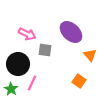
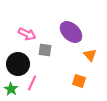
orange square: rotated 16 degrees counterclockwise
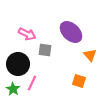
green star: moved 2 px right
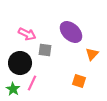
orange triangle: moved 2 px right, 1 px up; rotated 24 degrees clockwise
black circle: moved 2 px right, 1 px up
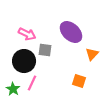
black circle: moved 4 px right, 2 px up
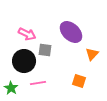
pink line: moved 6 px right; rotated 56 degrees clockwise
green star: moved 2 px left, 1 px up
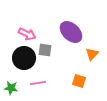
black circle: moved 3 px up
green star: rotated 24 degrees counterclockwise
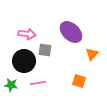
pink arrow: rotated 18 degrees counterclockwise
black circle: moved 3 px down
green star: moved 3 px up
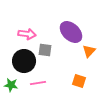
orange triangle: moved 3 px left, 3 px up
